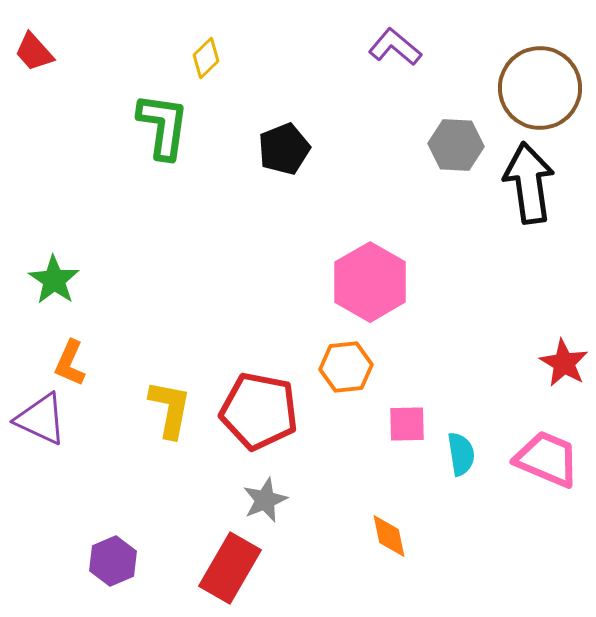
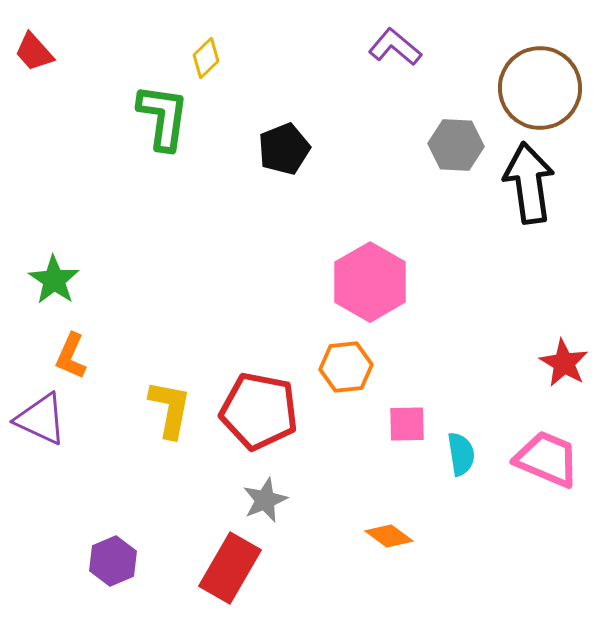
green L-shape: moved 9 px up
orange L-shape: moved 1 px right, 7 px up
orange diamond: rotated 42 degrees counterclockwise
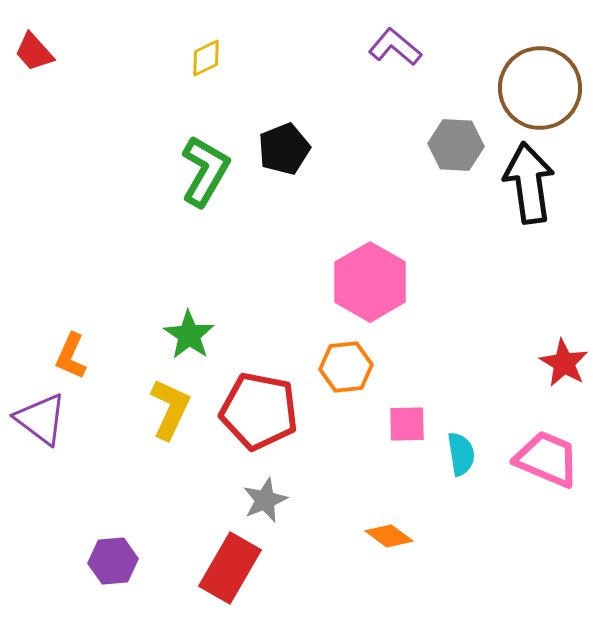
yellow diamond: rotated 18 degrees clockwise
green L-shape: moved 42 px right, 54 px down; rotated 22 degrees clockwise
green star: moved 135 px right, 55 px down
yellow L-shape: rotated 14 degrees clockwise
purple triangle: rotated 12 degrees clockwise
purple hexagon: rotated 18 degrees clockwise
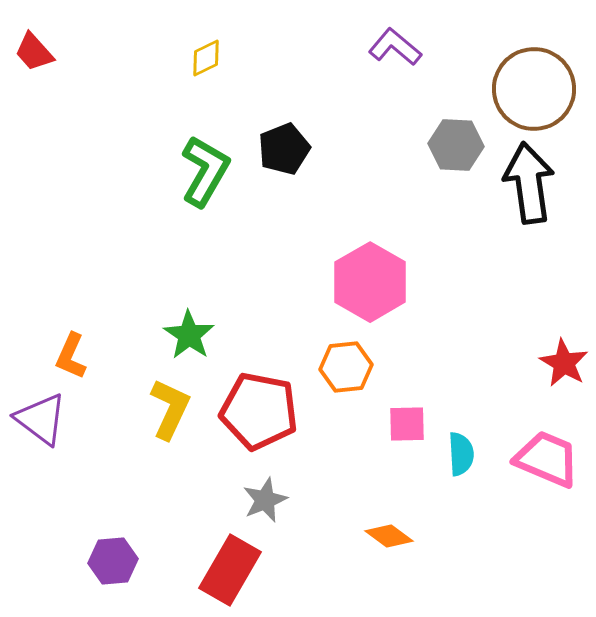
brown circle: moved 6 px left, 1 px down
cyan semicircle: rotated 6 degrees clockwise
red rectangle: moved 2 px down
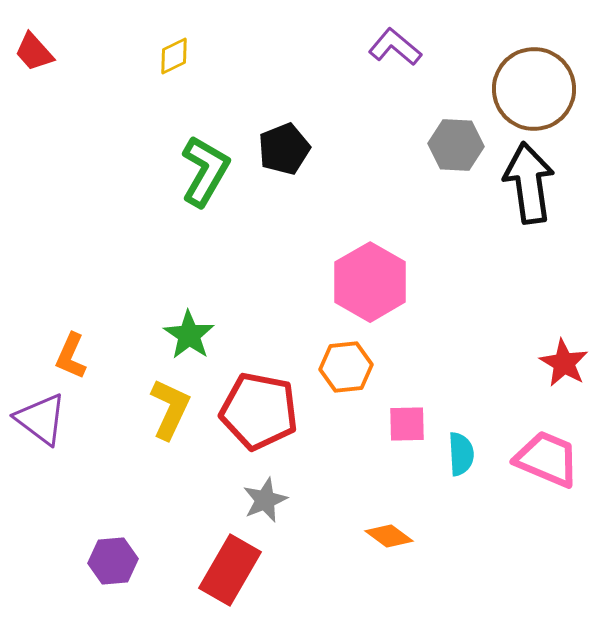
yellow diamond: moved 32 px left, 2 px up
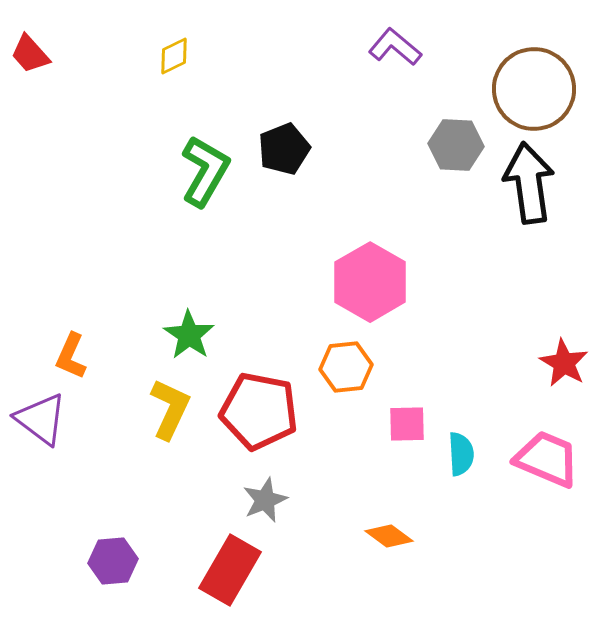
red trapezoid: moved 4 px left, 2 px down
